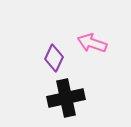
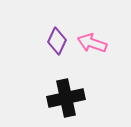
purple diamond: moved 3 px right, 17 px up
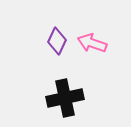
black cross: moved 1 px left
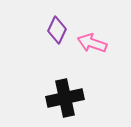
purple diamond: moved 11 px up
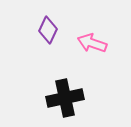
purple diamond: moved 9 px left
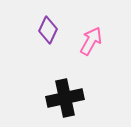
pink arrow: moved 1 px left, 2 px up; rotated 100 degrees clockwise
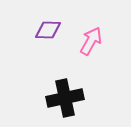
purple diamond: rotated 68 degrees clockwise
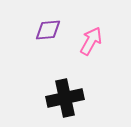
purple diamond: rotated 8 degrees counterclockwise
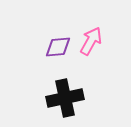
purple diamond: moved 10 px right, 17 px down
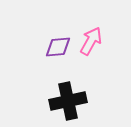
black cross: moved 3 px right, 3 px down
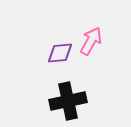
purple diamond: moved 2 px right, 6 px down
